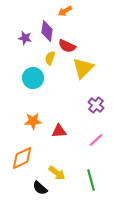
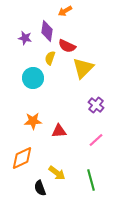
black semicircle: rotated 28 degrees clockwise
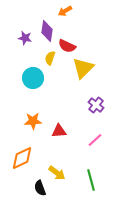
pink line: moved 1 px left
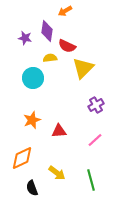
yellow semicircle: rotated 64 degrees clockwise
purple cross: rotated 21 degrees clockwise
orange star: moved 1 px left, 1 px up; rotated 18 degrees counterclockwise
black semicircle: moved 8 px left
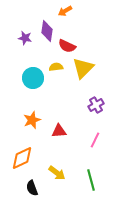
yellow semicircle: moved 6 px right, 9 px down
pink line: rotated 21 degrees counterclockwise
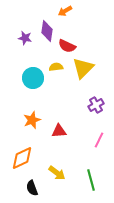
pink line: moved 4 px right
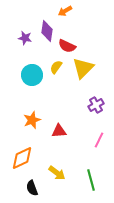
yellow semicircle: rotated 48 degrees counterclockwise
cyan circle: moved 1 px left, 3 px up
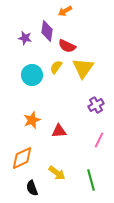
yellow triangle: rotated 10 degrees counterclockwise
